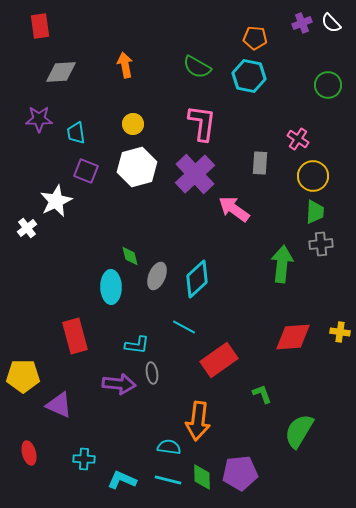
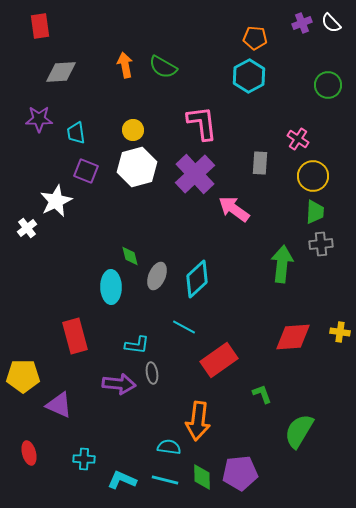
green semicircle at (197, 67): moved 34 px left
cyan hexagon at (249, 76): rotated 20 degrees clockwise
pink L-shape at (202, 123): rotated 15 degrees counterclockwise
yellow circle at (133, 124): moved 6 px down
cyan line at (168, 480): moved 3 px left
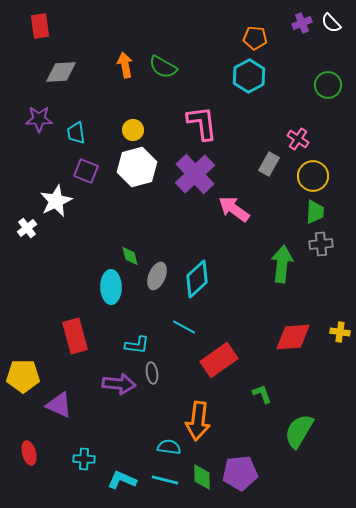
gray rectangle at (260, 163): moved 9 px right, 1 px down; rotated 25 degrees clockwise
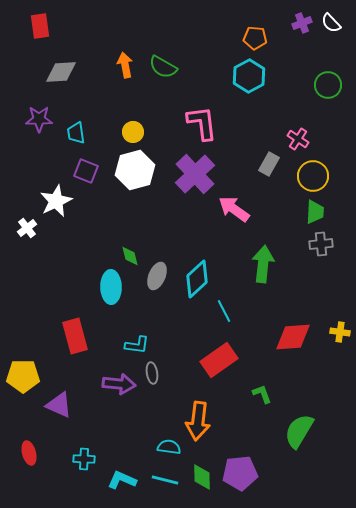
yellow circle at (133, 130): moved 2 px down
white hexagon at (137, 167): moved 2 px left, 3 px down
green arrow at (282, 264): moved 19 px left
cyan line at (184, 327): moved 40 px right, 16 px up; rotated 35 degrees clockwise
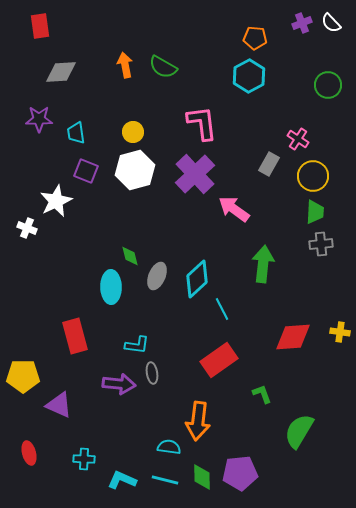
white cross at (27, 228): rotated 30 degrees counterclockwise
cyan line at (224, 311): moved 2 px left, 2 px up
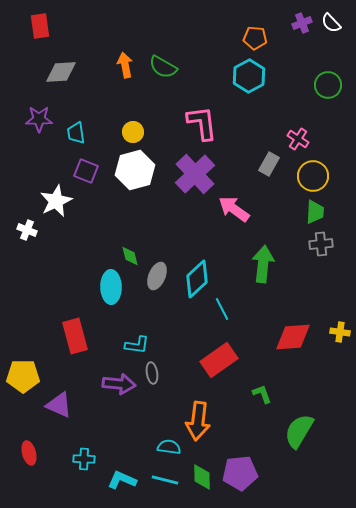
white cross at (27, 228): moved 2 px down
